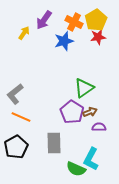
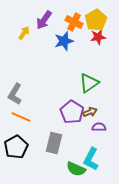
green triangle: moved 5 px right, 5 px up
gray L-shape: rotated 20 degrees counterclockwise
gray rectangle: rotated 15 degrees clockwise
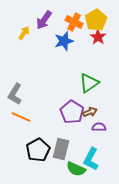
red star: rotated 28 degrees counterclockwise
gray rectangle: moved 7 px right, 6 px down
black pentagon: moved 22 px right, 3 px down
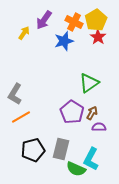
brown arrow: moved 2 px right, 1 px down; rotated 40 degrees counterclockwise
orange line: rotated 54 degrees counterclockwise
black pentagon: moved 5 px left; rotated 15 degrees clockwise
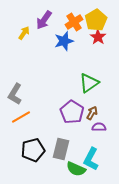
orange cross: rotated 30 degrees clockwise
